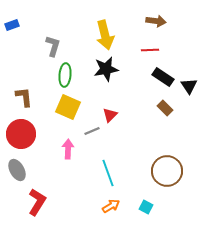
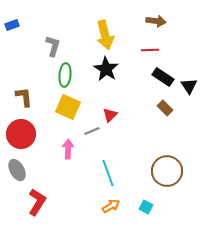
black star: rotated 30 degrees counterclockwise
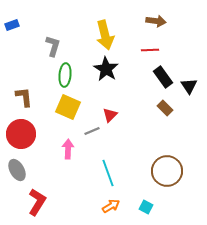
black rectangle: rotated 20 degrees clockwise
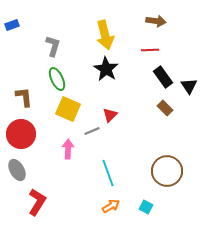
green ellipse: moved 8 px left, 4 px down; rotated 30 degrees counterclockwise
yellow square: moved 2 px down
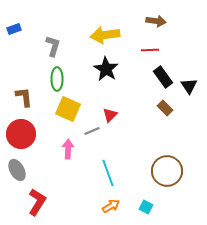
blue rectangle: moved 2 px right, 4 px down
yellow arrow: rotated 96 degrees clockwise
green ellipse: rotated 25 degrees clockwise
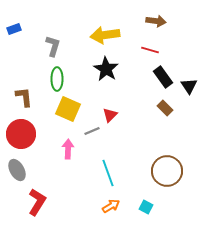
red line: rotated 18 degrees clockwise
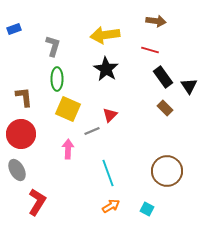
cyan square: moved 1 px right, 2 px down
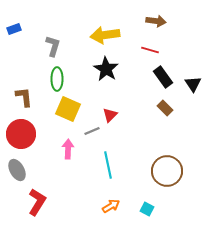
black triangle: moved 4 px right, 2 px up
cyan line: moved 8 px up; rotated 8 degrees clockwise
